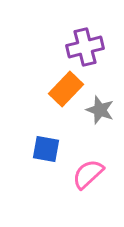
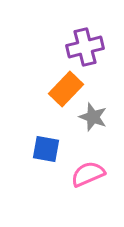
gray star: moved 7 px left, 7 px down
pink semicircle: rotated 20 degrees clockwise
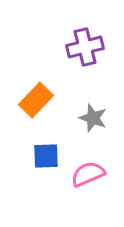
orange rectangle: moved 30 px left, 11 px down
gray star: moved 1 px down
blue square: moved 7 px down; rotated 12 degrees counterclockwise
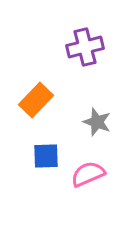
gray star: moved 4 px right, 4 px down
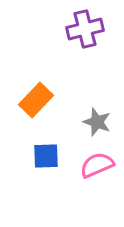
purple cross: moved 18 px up
pink semicircle: moved 9 px right, 9 px up
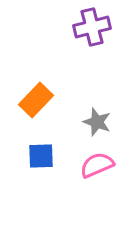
purple cross: moved 7 px right, 2 px up
blue square: moved 5 px left
